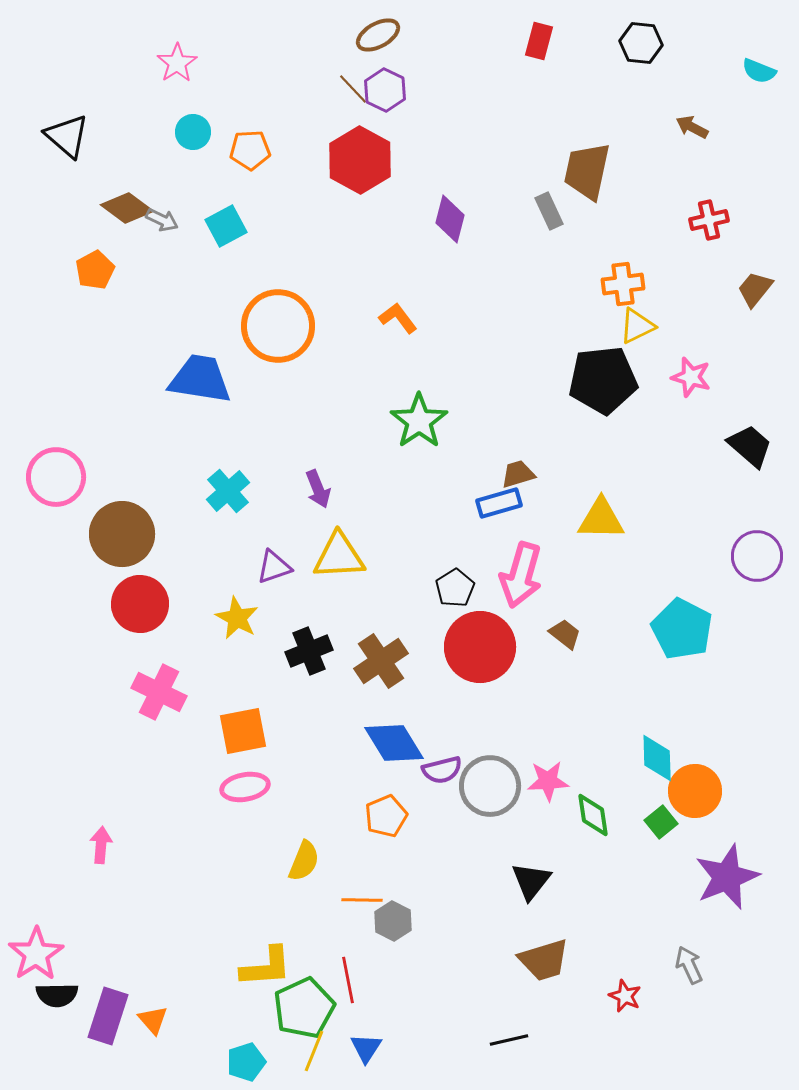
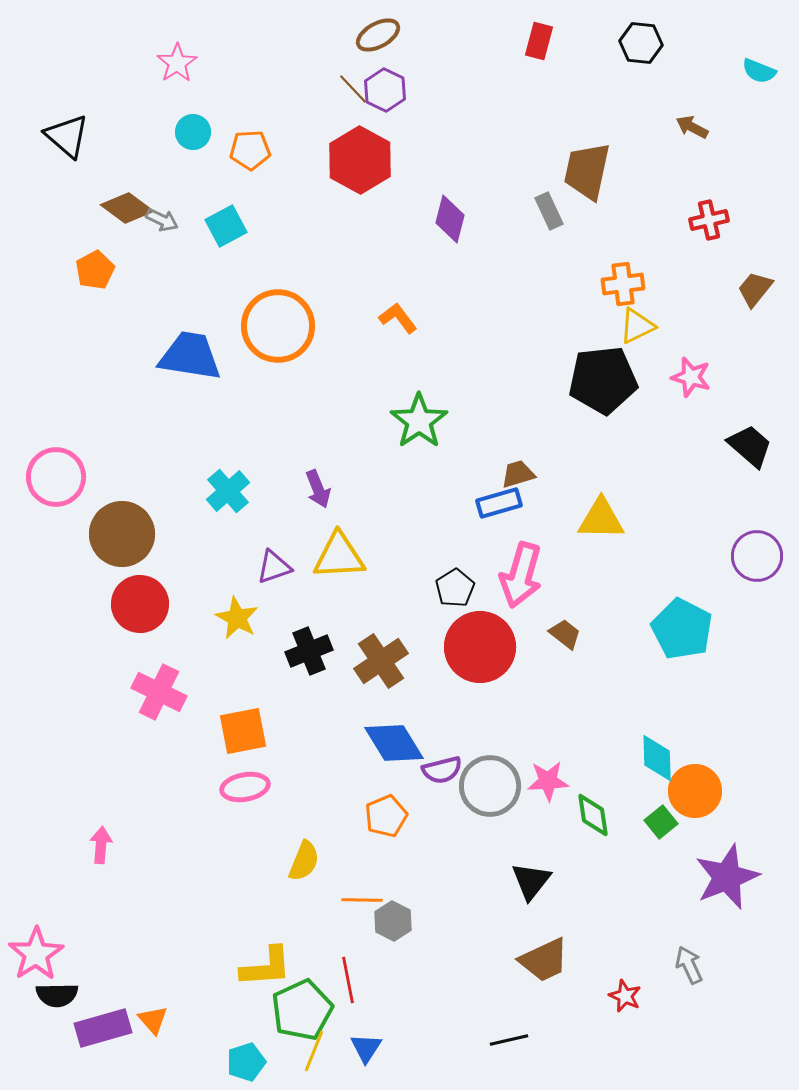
blue trapezoid at (200, 379): moved 10 px left, 23 px up
brown trapezoid at (544, 960): rotated 8 degrees counterclockwise
green pentagon at (304, 1008): moved 2 px left, 2 px down
purple rectangle at (108, 1016): moved 5 px left, 12 px down; rotated 56 degrees clockwise
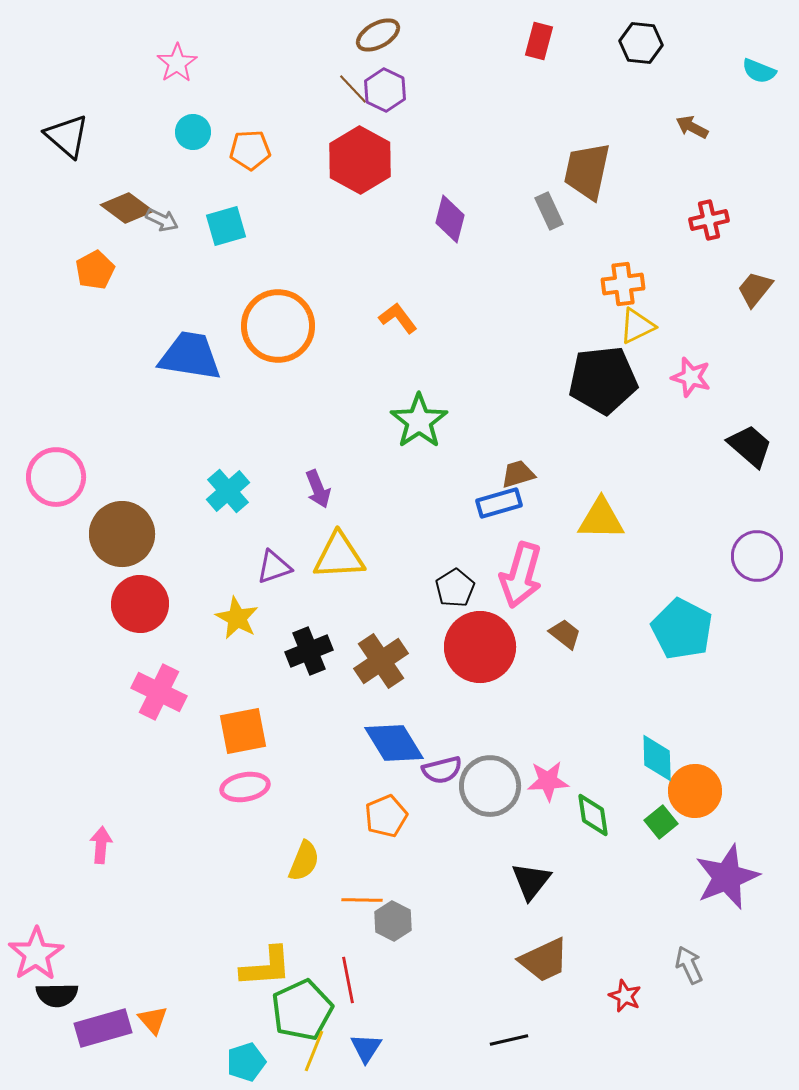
cyan square at (226, 226): rotated 12 degrees clockwise
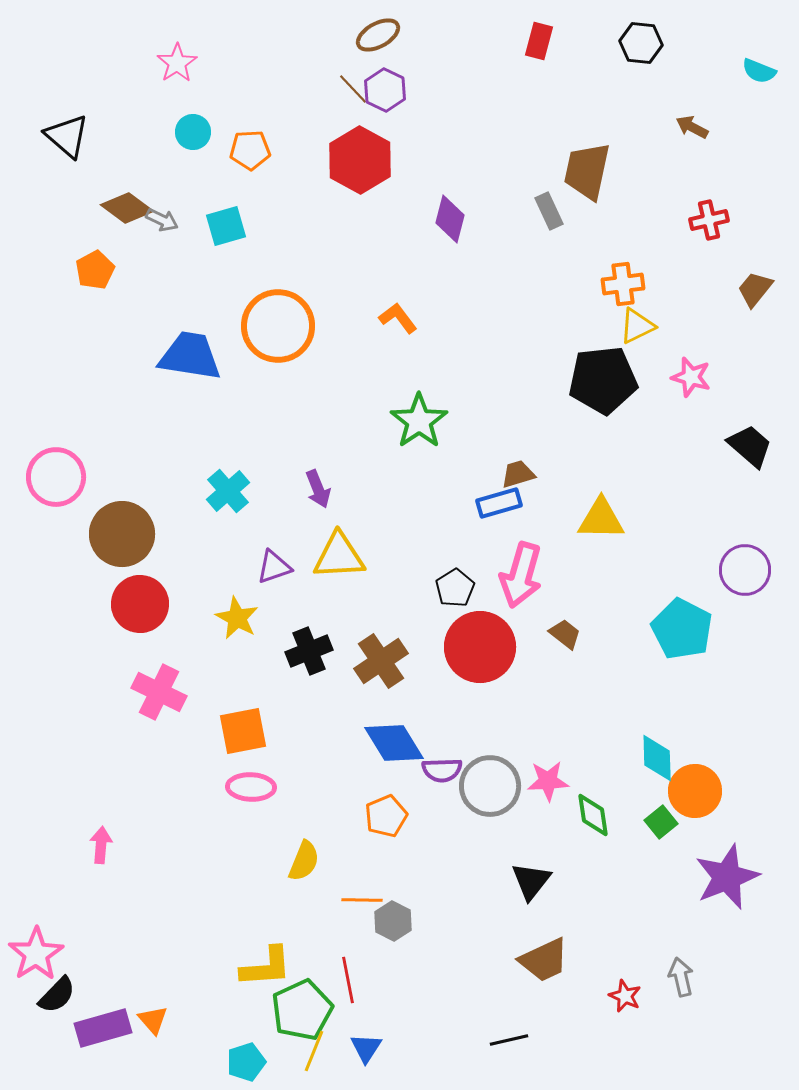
purple circle at (757, 556): moved 12 px left, 14 px down
purple semicircle at (442, 770): rotated 12 degrees clockwise
pink ellipse at (245, 787): moved 6 px right; rotated 12 degrees clockwise
gray arrow at (689, 965): moved 8 px left, 12 px down; rotated 12 degrees clockwise
black semicircle at (57, 995): rotated 45 degrees counterclockwise
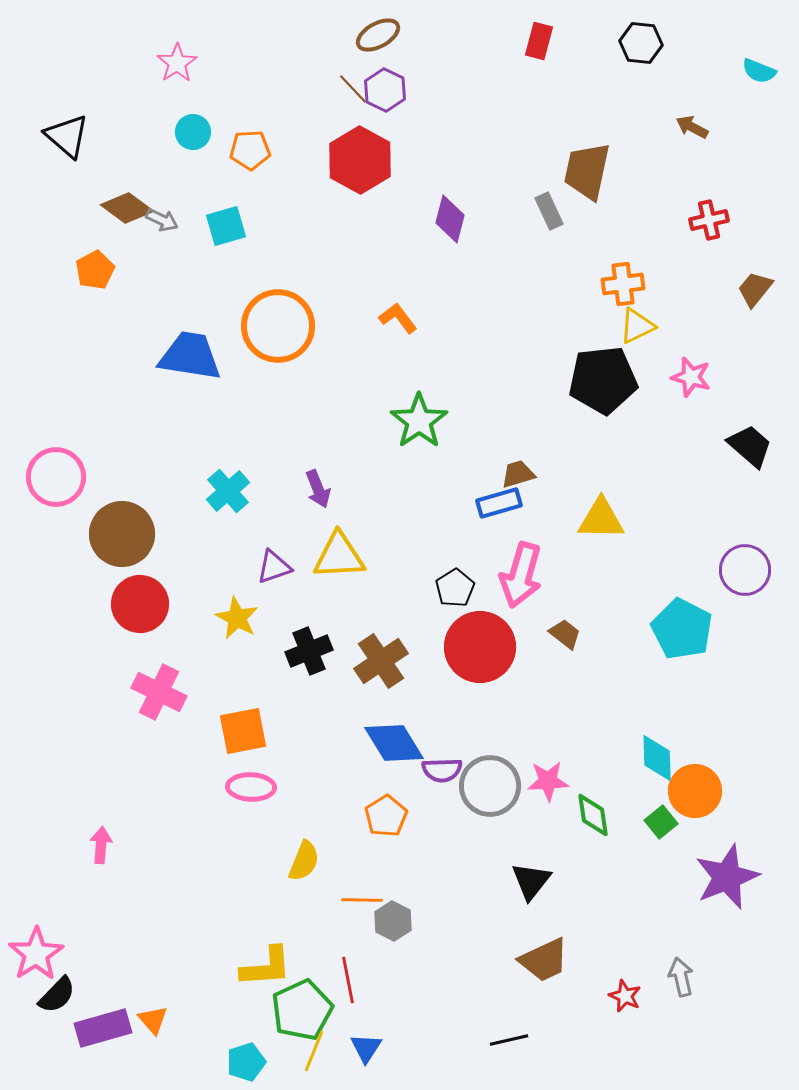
orange pentagon at (386, 816): rotated 9 degrees counterclockwise
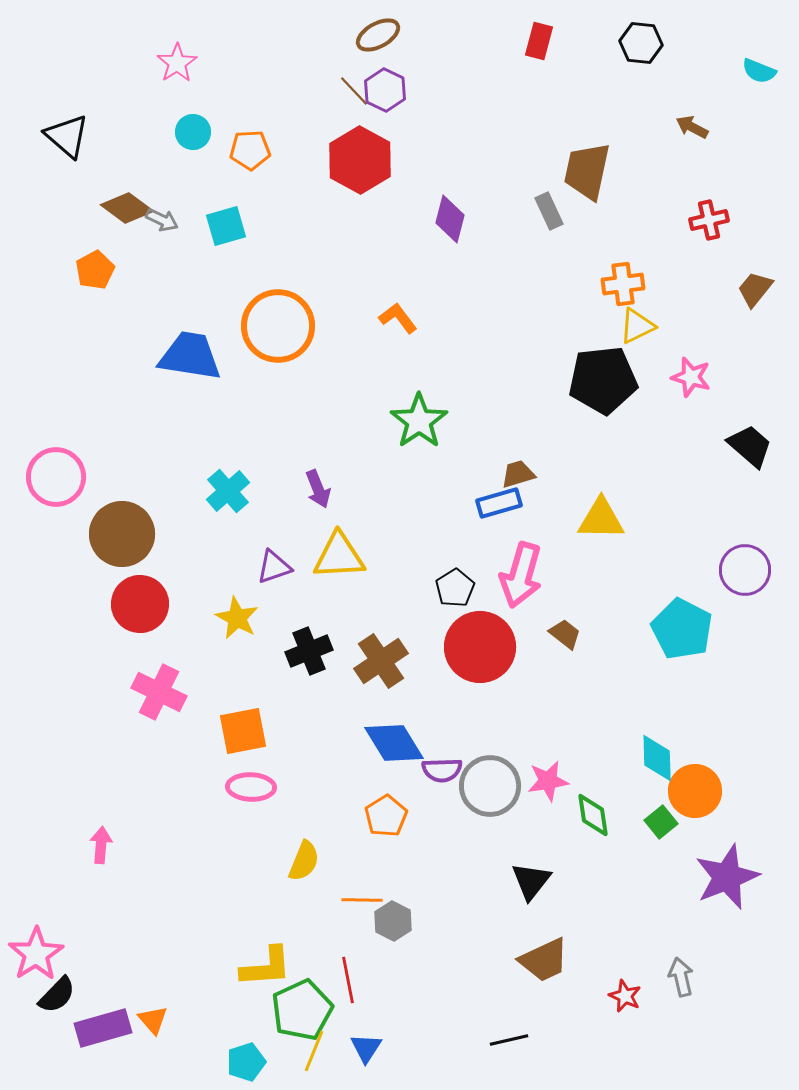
brown line at (353, 89): moved 1 px right, 2 px down
pink star at (548, 781): rotated 6 degrees counterclockwise
